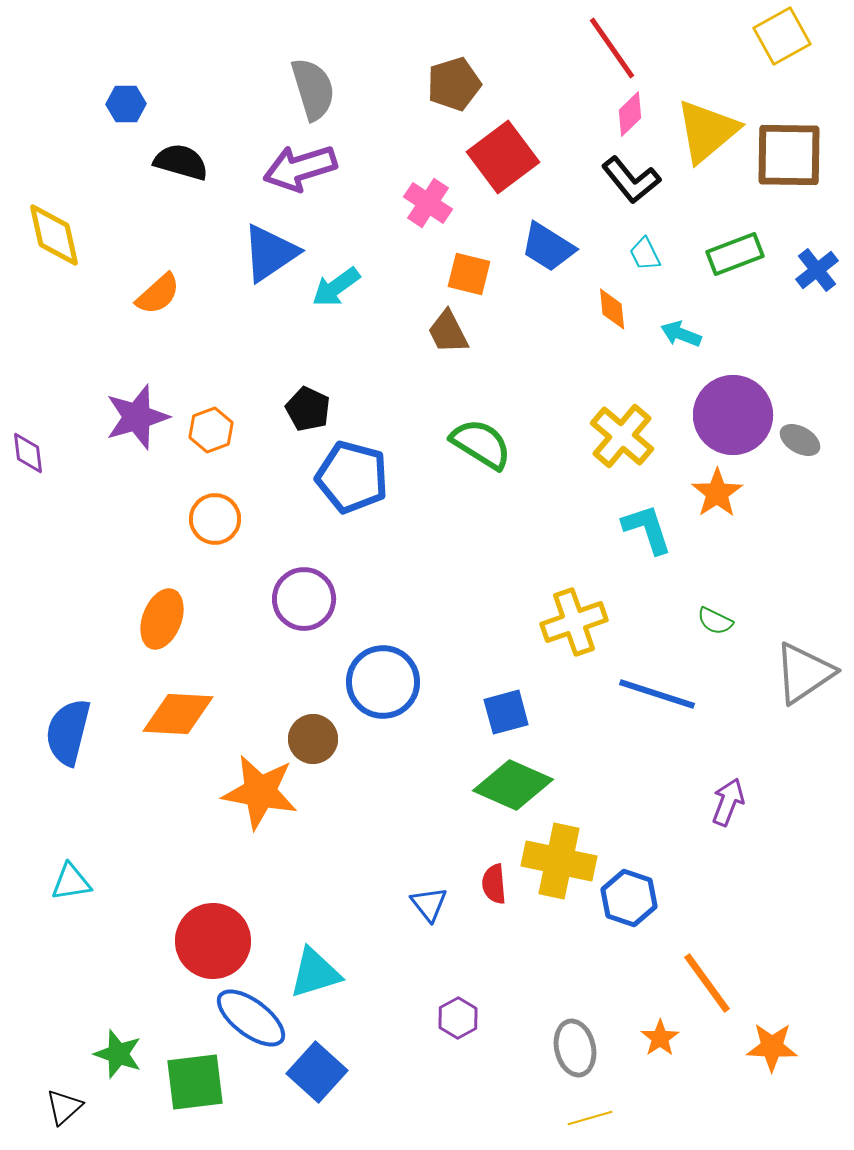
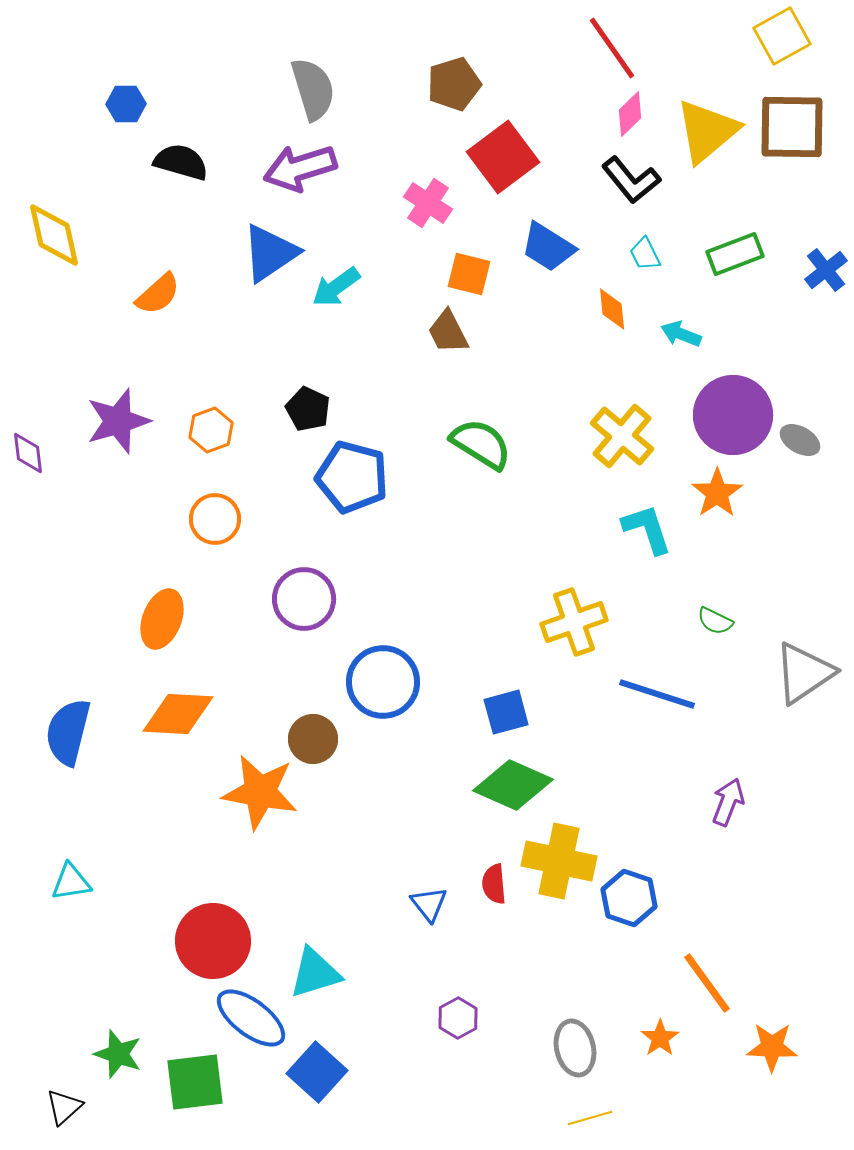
brown square at (789, 155): moved 3 px right, 28 px up
blue cross at (817, 270): moved 9 px right
purple star at (137, 417): moved 19 px left, 4 px down
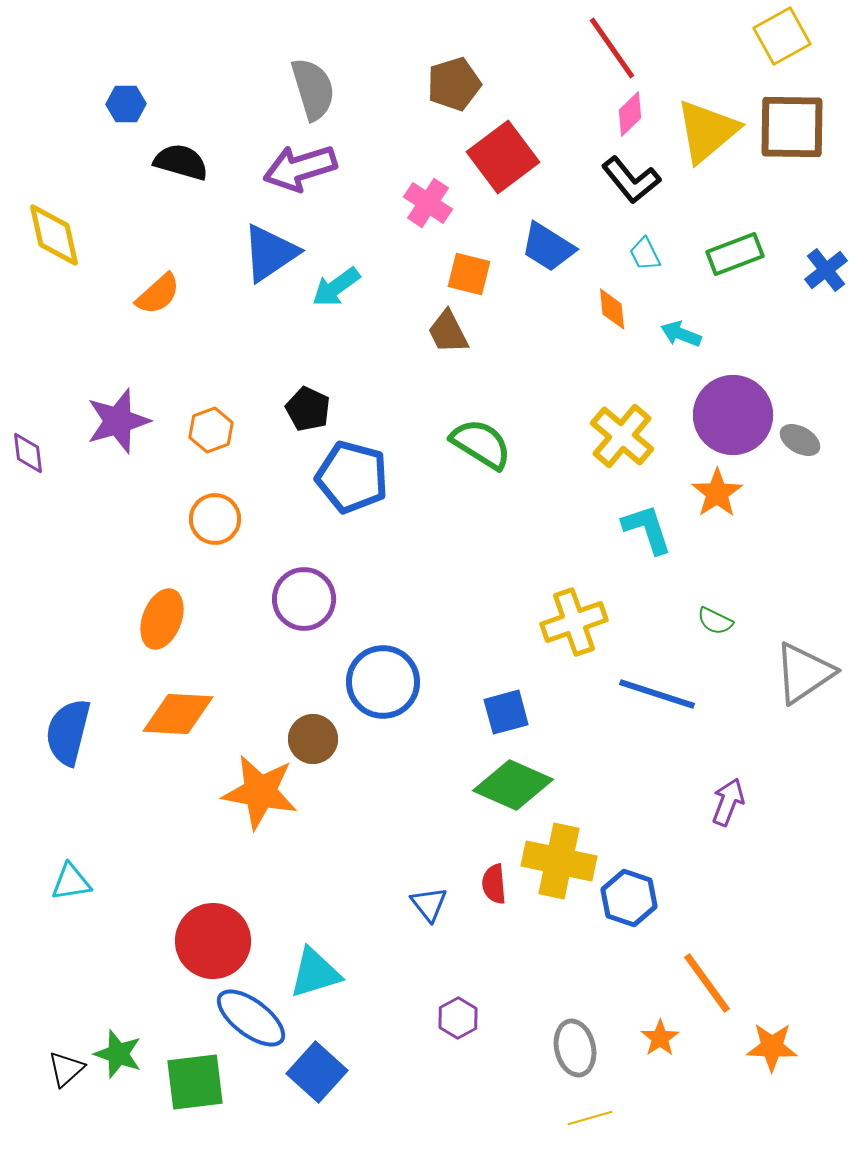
black triangle at (64, 1107): moved 2 px right, 38 px up
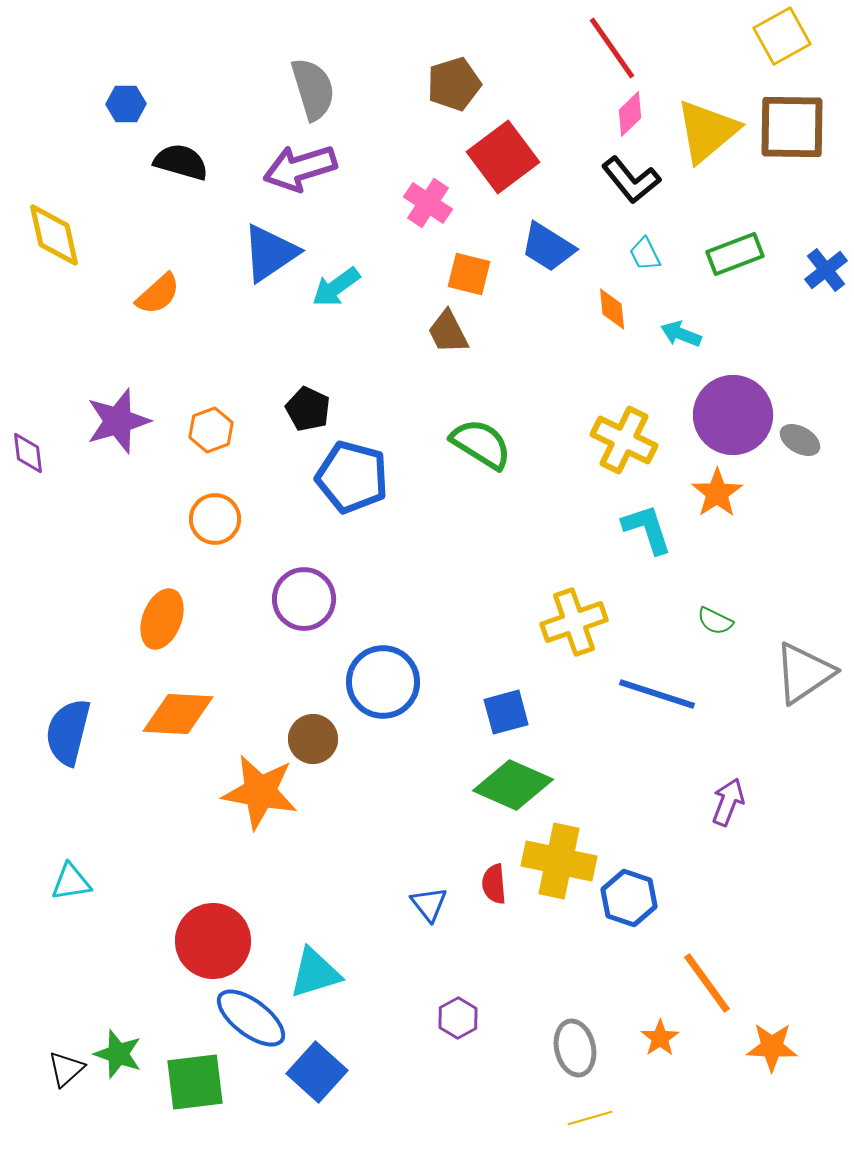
yellow cross at (622, 436): moved 2 px right, 4 px down; rotated 14 degrees counterclockwise
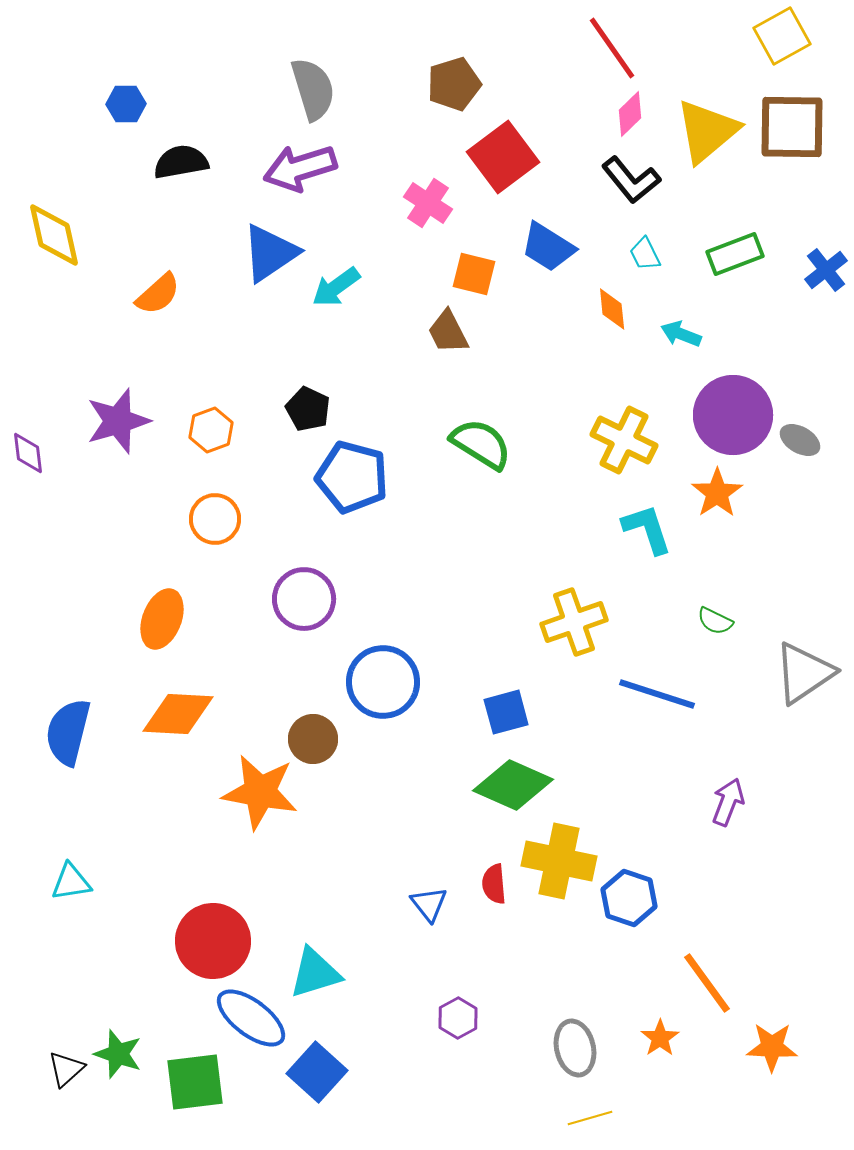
black semicircle at (181, 162): rotated 26 degrees counterclockwise
orange square at (469, 274): moved 5 px right
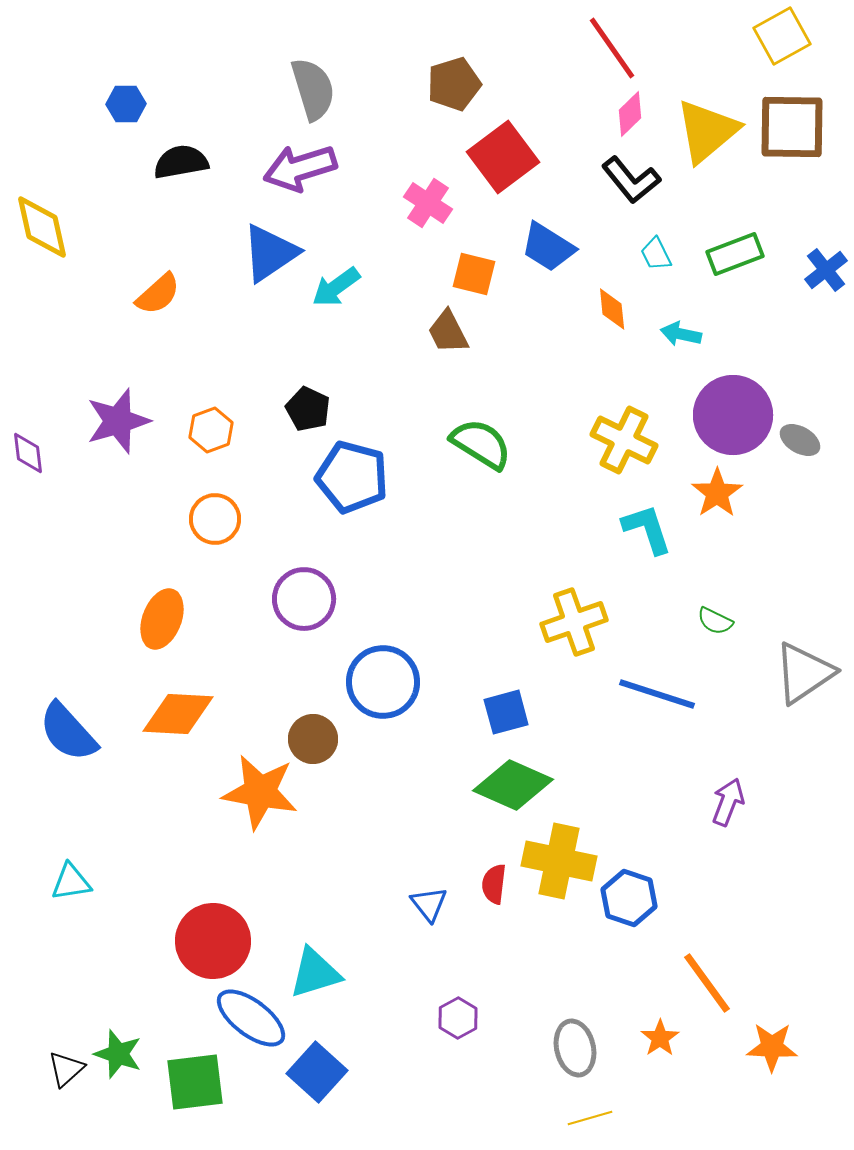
yellow diamond at (54, 235): moved 12 px left, 8 px up
cyan trapezoid at (645, 254): moved 11 px right
cyan arrow at (681, 334): rotated 9 degrees counterclockwise
blue semicircle at (68, 732): rotated 56 degrees counterclockwise
red semicircle at (494, 884): rotated 12 degrees clockwise
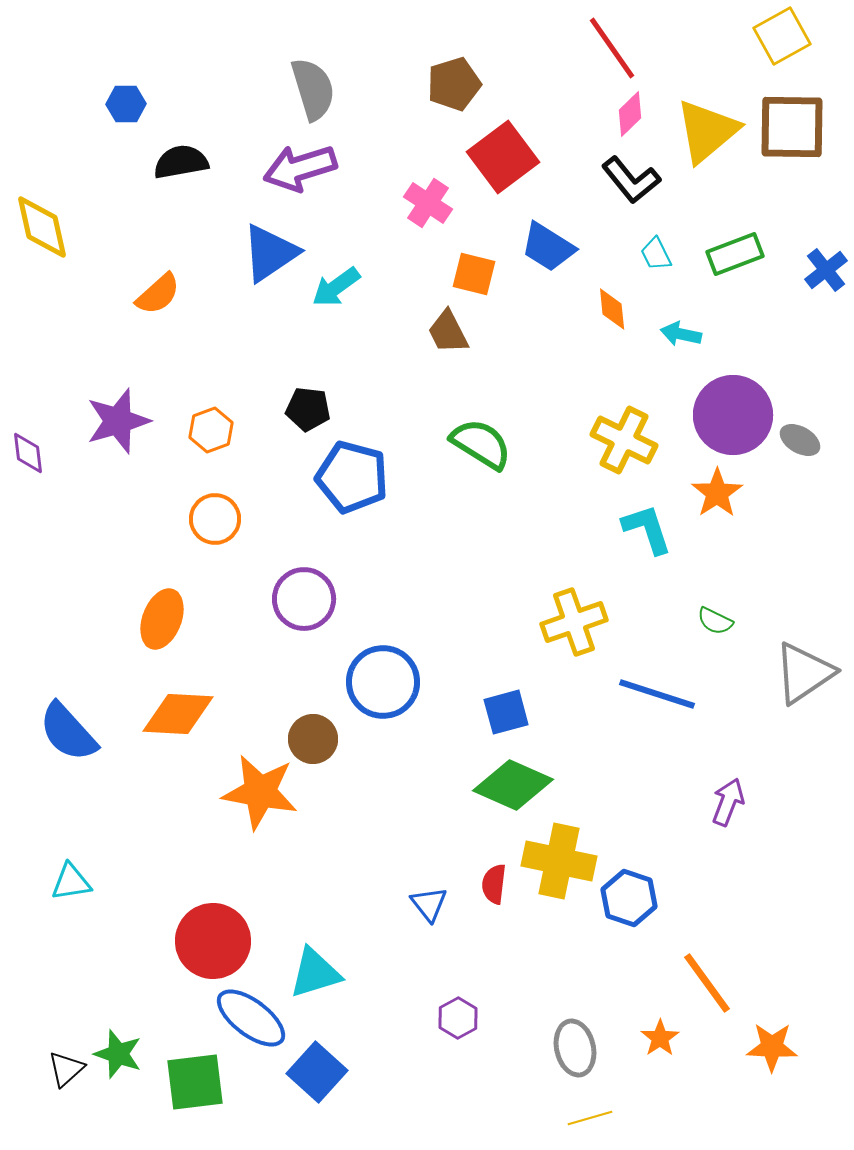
black pentagon at (308, 409): rotated 18 degrees counterclockwise
